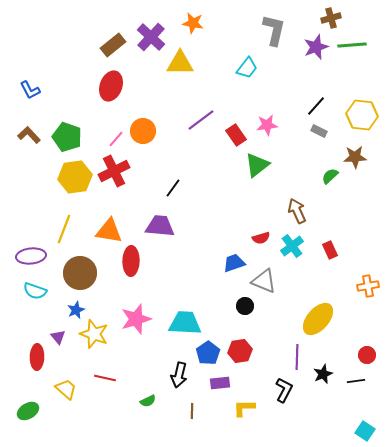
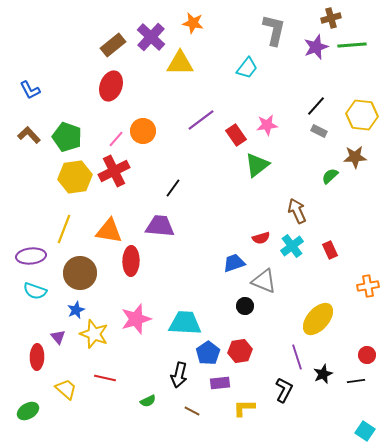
purple line at (297, 357): rotated 20 degrees counterclockwise
brown line at (192, 411): rotated 63 degrees counterclockwise
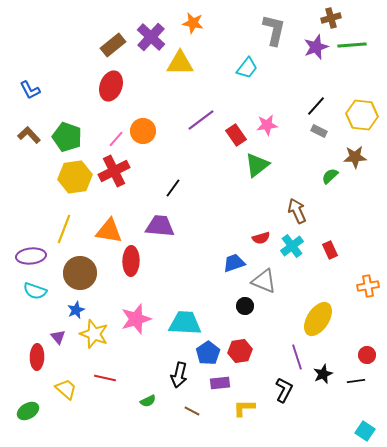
yellow ellipse at (318, 319): rotated 8 degrees counterclockwise
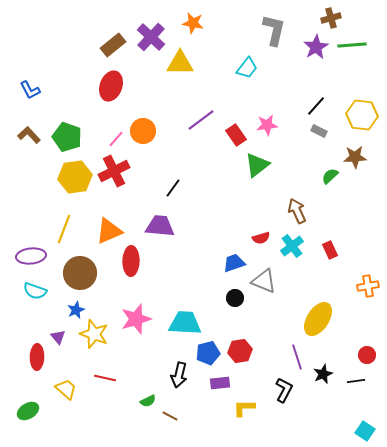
purple star at (316, 47): rotated 10 degrees counterclockwise
orange triangle at (109, 231): rotated 32 degrees counterclockwise
black circle at (245, 306): moved 10 px left, 8 px up
blue pentagon at (208, 353): rotated 20 degrees clockwise
brown line at (192, 411): moved 22 px left, 5 px down
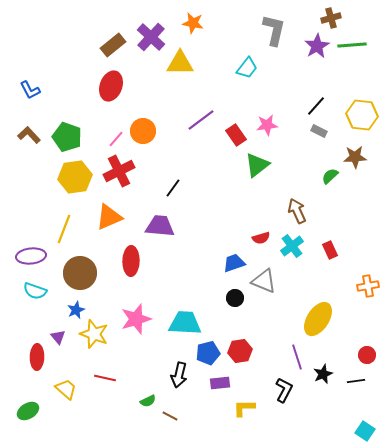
purple star at (316, 47): moved 1 px right, 1 px up
red cross at (114, 171): moved 5 px right
orange triangle at (109, 231): moved 14 px up
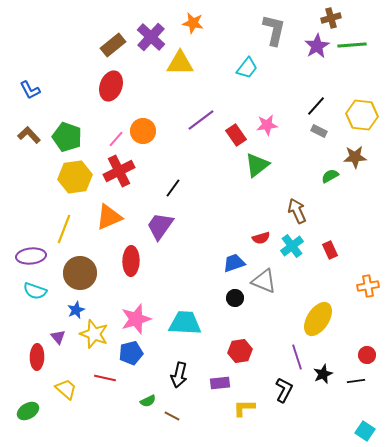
green semicircle at (330, 176): rotated 12 degrees clockwise
purple trapezoid at (160, 226): rotated 60 degrees counterclockwise
blue pentagon at (208, 353): moved 77 px left
brown line at (170, 416): moved 2 px right
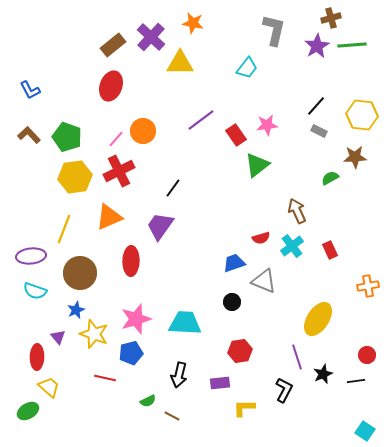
green semicircle at (330, 176): moved 2 px down
black circle at (235, 298): moved 3 px left, 4 px down
yellow trapezoid at (66, 389): moved 17 px left, 2 px up
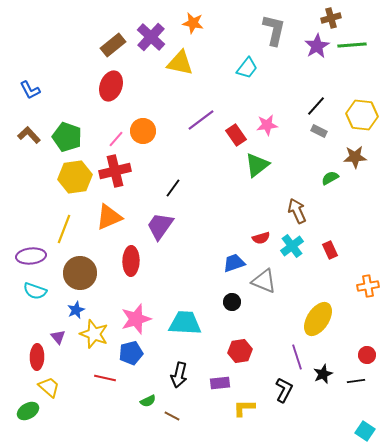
yellow triangle at (180, 63): rotated 12 degrees clockwise
red cross at (119, 171): moved 4 px left; rotated 12 degrees clockwise
